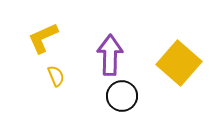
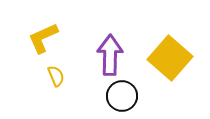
yellow square: moved 9 px left, 5 px up
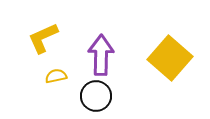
purple arrow: moved 9 px left
yellow semicircle: rotated 80 degrees counterclockwise
black circle: moved 26 px left
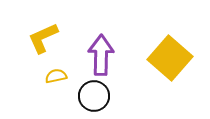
black circle: moved 2 px left
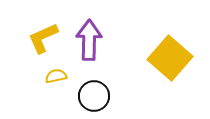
purple arrow: moved 12 px left, 15 px up
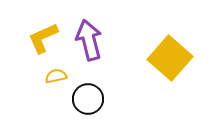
purple arrow: rotated 15 degrees counterclockwise
black circle: moved 6 px left, 3 px down
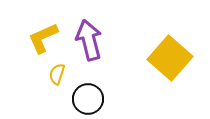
yellow semicircle: moved 1 px right, 2 px up; rotated 60 degrees counterclockwise
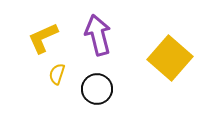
purple arrow: moved 9 px right, 5 px up
black circle: moved 9 px right, 10 px up
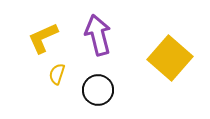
black circle: moved 1 px right, 1 px down
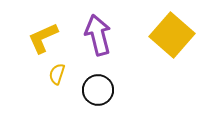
yellow square: moved 2 px right, 23 px up
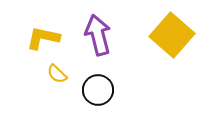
yellow L-shape: rotated 36 degrees clockwise
yellow semicircle: rotated 65 degrees counterclockwise
